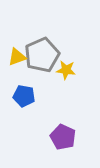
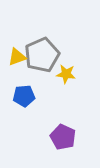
yellow star: moved 4 px down
blue pentagon: rotated 15 degrees counterclockwise
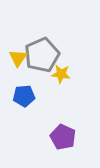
yellow triangle: moved 1 px right, 1 px down; rotated 36 degrees counterclockwise
yellow star: moved 5 px left
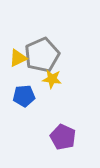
yellow triangle: rotated 30 degrees clockwise
yellow star: moved 9 px left, 5 px down
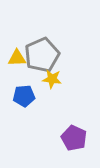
yellow triangle: moved 1 px left; rotated 24 degrees clockwise
purple pentagon: moved 11 px right, 1 px down
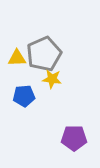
gray pentagon: moved 2 px right, 1 px up
purple pentagon: rotated 25 degrees counterclockwise
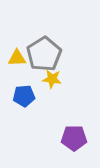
gray pentagon: rotated 8 degrees counterclockwise
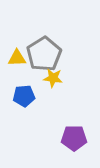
yellow star: moved 1 px right, 1 px up
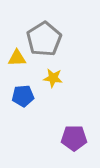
gray pentagon: moved 15 px up
blue pentagon: moved 1 px left
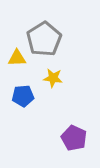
purple pentagon: rotated 25 degrees clockwise
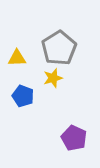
gray pentagon: moved 15 px right, 9 px down
yellow star: rotated 24 degrees counterclockwise
blue pentagon: rotated 25 degrees clockwise
